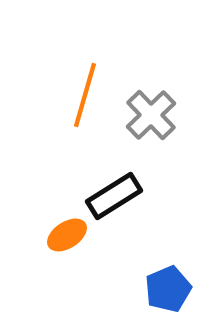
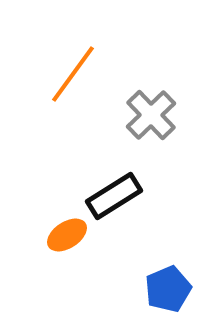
orange line: moved 12 px left, 21 px up; rotated 20 degrees clockwise
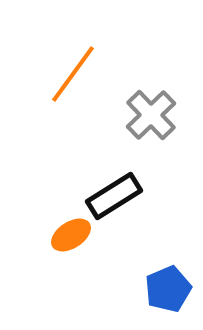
orange ellipse: moved 4 px right
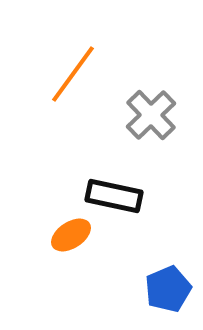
black rectangle: rotated 44 degrees clockwise
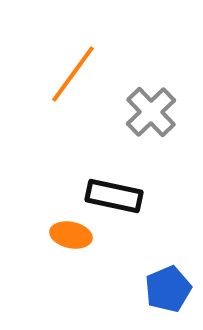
gray cross: moved 3 px up
orange ellipse: rotated 45 degrees clockwise
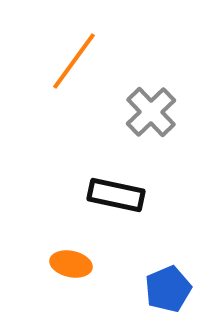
orange line: moved 1 px right, 13 px up
black rectangle: moved 2 px right, 1 px up
orange ellipse: moved 29 px down
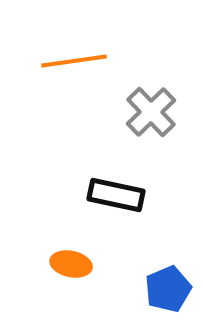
orange line: rotated 46 degrees clockwise
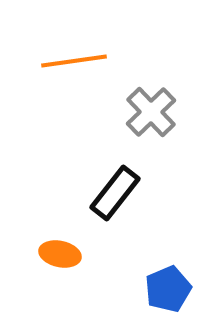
black rectangle: moved 1 px left, 2 px up; rotated 64 degrees counterclockwise
orange ellipse: moved 11 px left, 10 px up
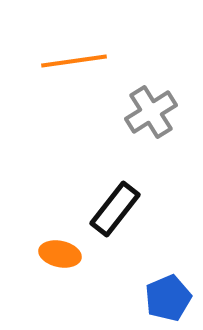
gray cross: rotated 12 degrees clockwise
black rectangle: moved 16 px down
blue pentagon: moved 9 px down
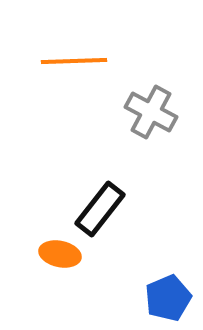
orange line: rotated 6 degrees clockwise
gray cross: rotated 30 degrees counterclockwise
black rectangle: moved 15 px left
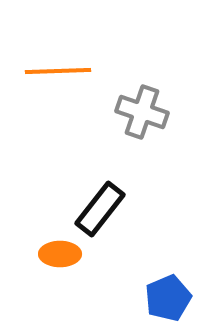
orange line: moved 16 px left, 10 px down
gray cross: moved 9 px left; rotated 9 degrees counterclockwise
orange ellipse: rotated 12 degrees counterclockwise
